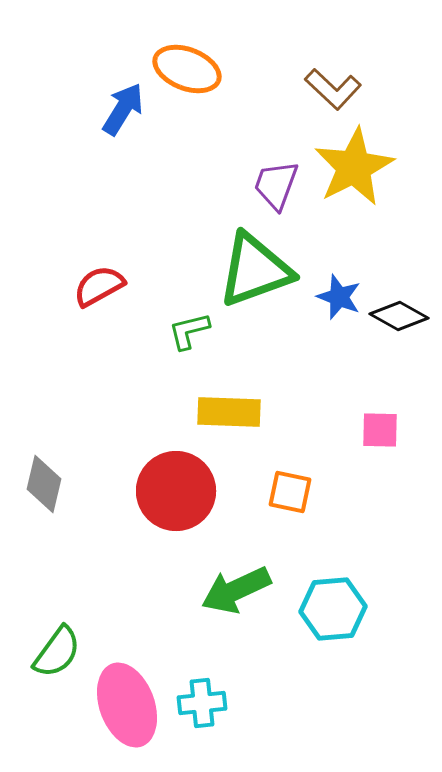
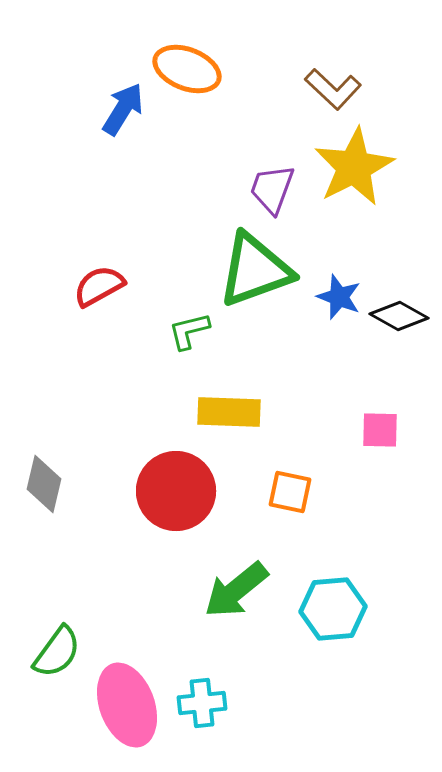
purple trapezoid: moved 4 px left, 4 px down
green arrow: rotated 14 degrees counterclockwise
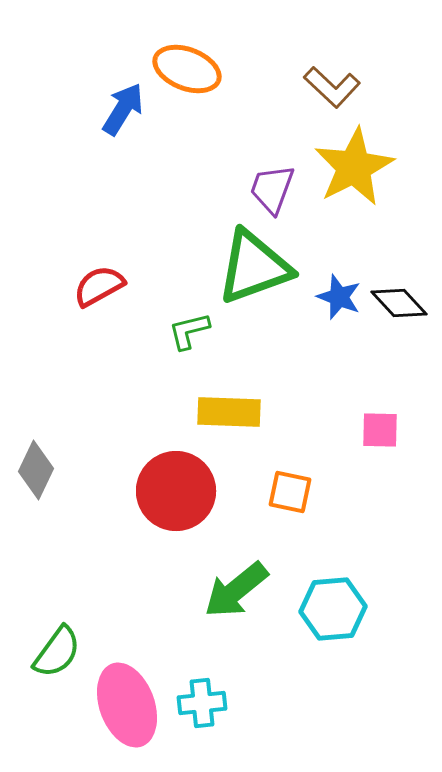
brown L-shape: moved 1 px left, 2 px up
green triangle: moved 1 px left, 3 px up
black diamond: moved 13 px up; rotated 18 degrees clockwise
gray diamond: moved 8 px left, 14 px up; rotated 12 degrees clockwise
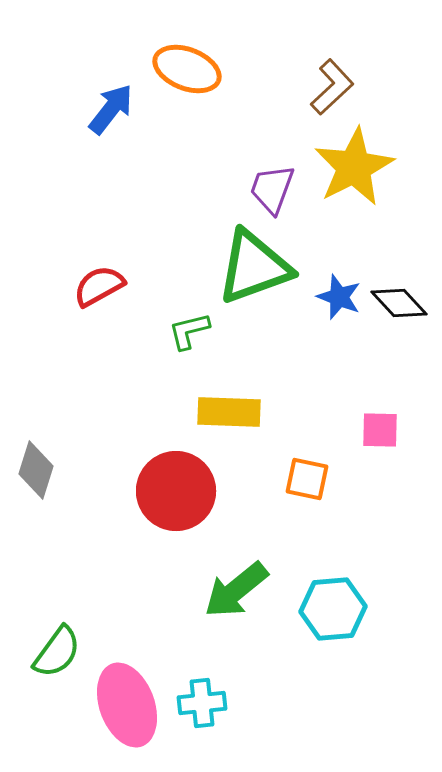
brown L-shape: rotated 86 degrees counterclockwise
blue arrow: moved 12 px left; rotated 6 degrees clockwise
gray diamond: rotated 8 degrees counterclockwise
orange square: moved 17 px right, 13 px up
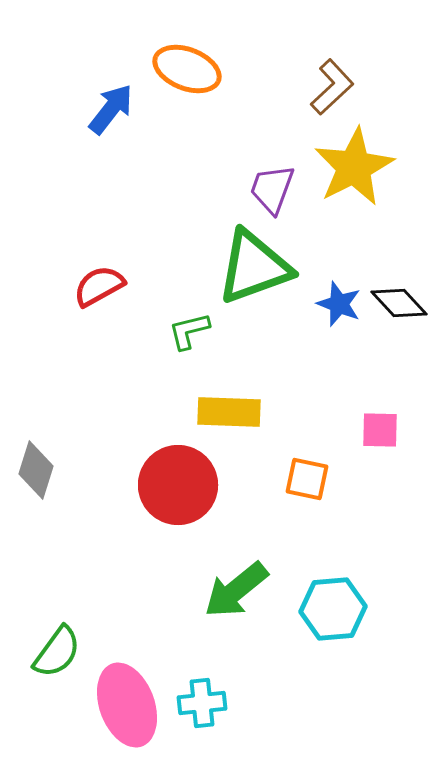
blue star: moved 7 px down
red circle: moved 2 px right, 6 px up
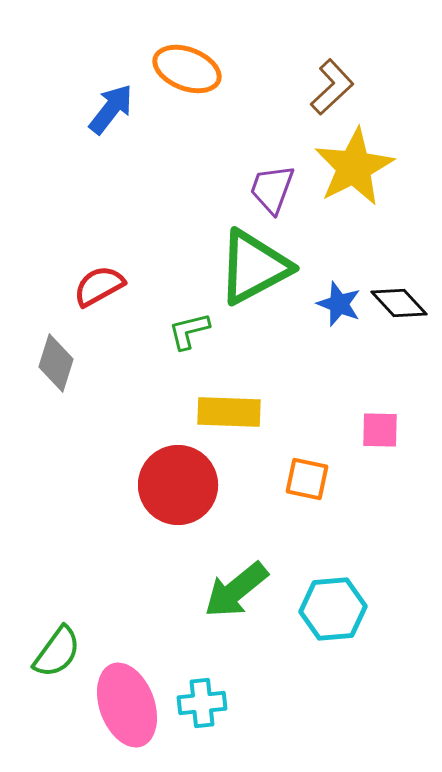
green triangle: rotated 8 degrees counterclockwise
gray diamond: moved 20 px right, 107 px up
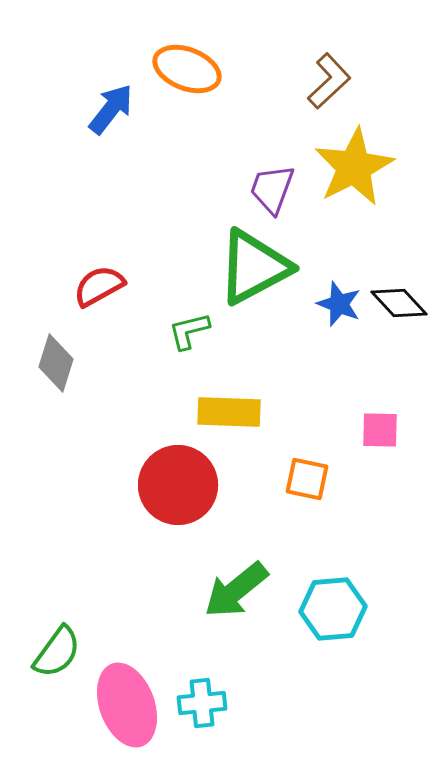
brown L-shape: moved 3 px left, 6 px up
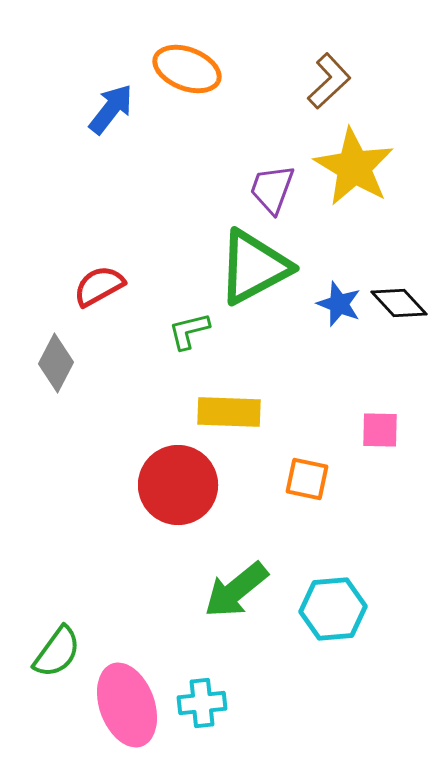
yellow star: rotated 14 degrees counterclockwise
gray diamond: rotated 10 degrees clockwise
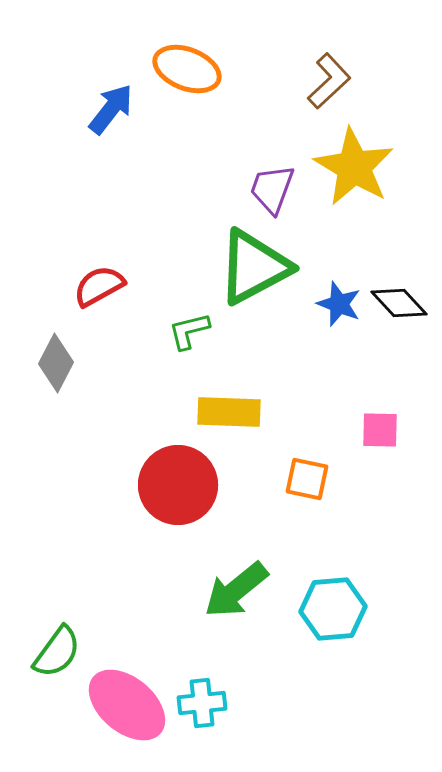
pink ellipse: rotated 30 degrees counterclockwise
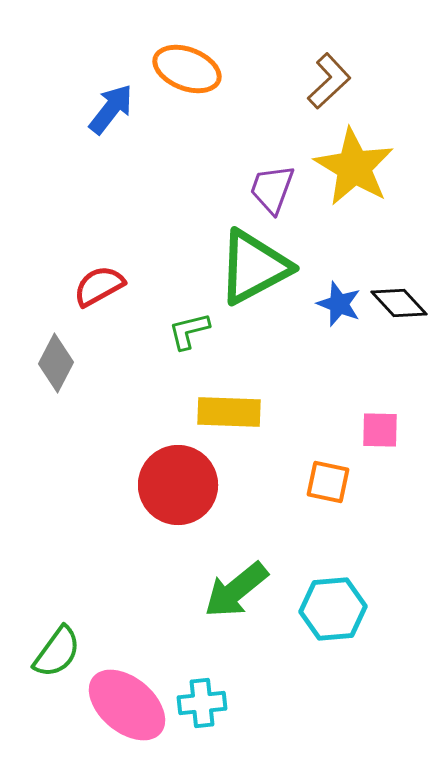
orange square: moved 21 px right, 3 px down
